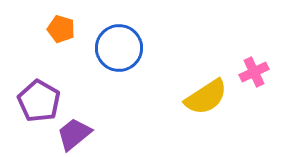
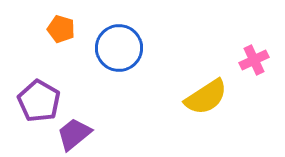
pink cross: moved 12 px up
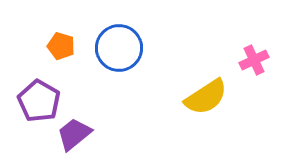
orange pentagon: moved 17 px down
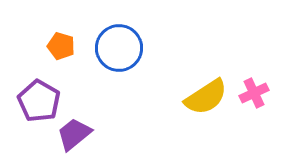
pink cross: moved 33 px down
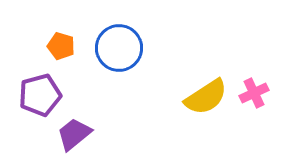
purple pentagon: moved 1 px right, 6 px up; rotated 27 degrees clockwise
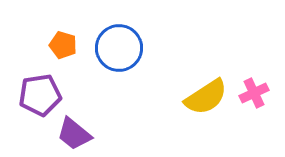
orange pentagon: moved 2 px right, 1 px up
purple pentagon: rotated 6 degrees clockwise
purple trapezoid: rotated 102 degrees counterclockwise
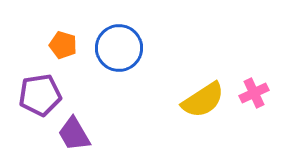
yellow semicircle: moved 3 px left, 3 px down
purple trapezoid: rotated 21 degrees clockwise
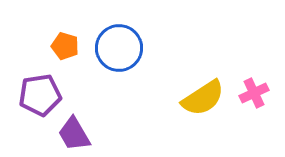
orange pentagon: moved 2 px right, 1 px down
yellow semicircle: moved 2 px up
